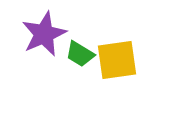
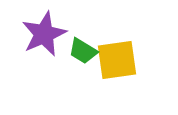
green trapezoid: moved 3 px right, 3 px up
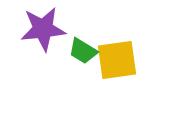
purple star: moved 1 px left, 5 px up; rotated 18 degrees clockwise
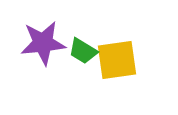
purple star: moved 14 px down
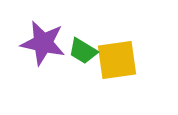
purple star: rotated 18 degrees clockwise
